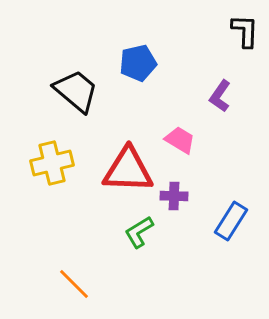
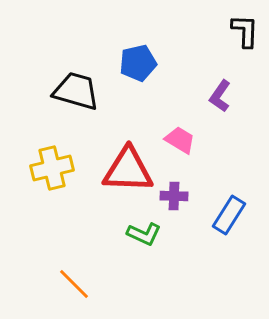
black trapezoid: rotated 24 degrees counterclockwise
yellow cross: moved 5 px down
blue rectangle: moved 2 px left, 6 px up
green L-shape: moved 5 px right, 2 px down; rotated 124 degrees counterclockwise
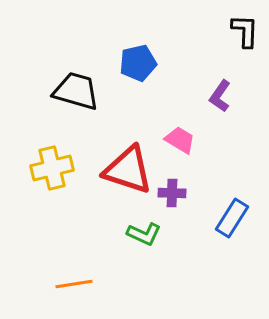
red triangle: rotated 16 degrees clockwise
purple cross: moved 2 px left, 3 px up
blue rectangle: moved 3 px right, 3 px down
orange line: rotated 54 degrees counterclockwise
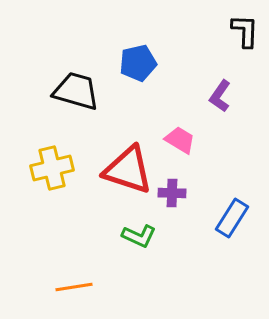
green L-shape: moved 5 px left, 2 px down
orange line: moved 3 px down
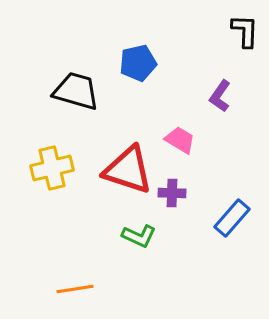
blue rectangle: rotated 9 degrees clockwise
orange line: moved 1 px right, 2 px down
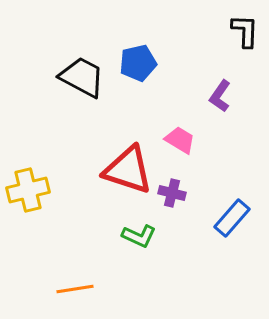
black trapezoid: moved 6 px right, 14 px up; rotated 12 degrees clockwise
yellow cross: moved 24 px left, 22 px down
purple cross: rotated 12 degrees clockwise
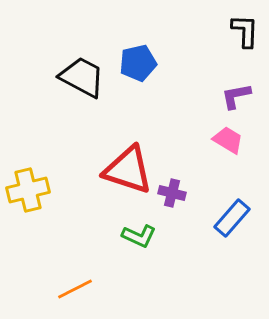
purple L-shape: moved 16 px right; rotated 44 degrees clockwise
pink trapezoid: moved 48 px right
orange line: rotated 18 degrees counterclockwise
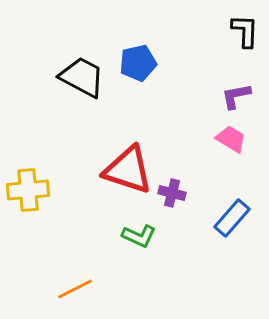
pink trapezoid: moved 3 px right, 1 px up
yellow cross: rotated 9 degrees clockwise
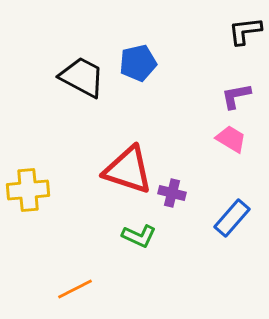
black L-shape: rotated 99 degrees counterclockwise
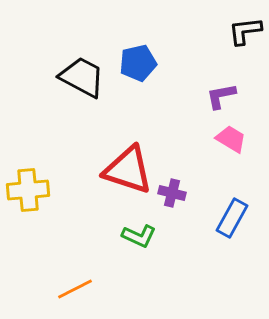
purple L-shape: moved 15 px left
blue rectangle: rotated 12 degrees counterclockwise
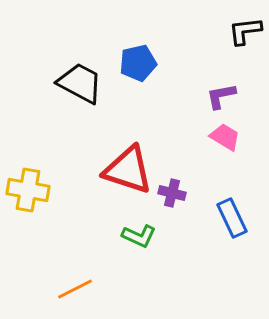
black trapezoid: moved 2 px left, 6 px down
pink trapezoid: moved 6 px left, 2 px up
yellow cross: rotated 15 degrees clockwise
blue rectangle: rotated 54 degrees counterclockwise
